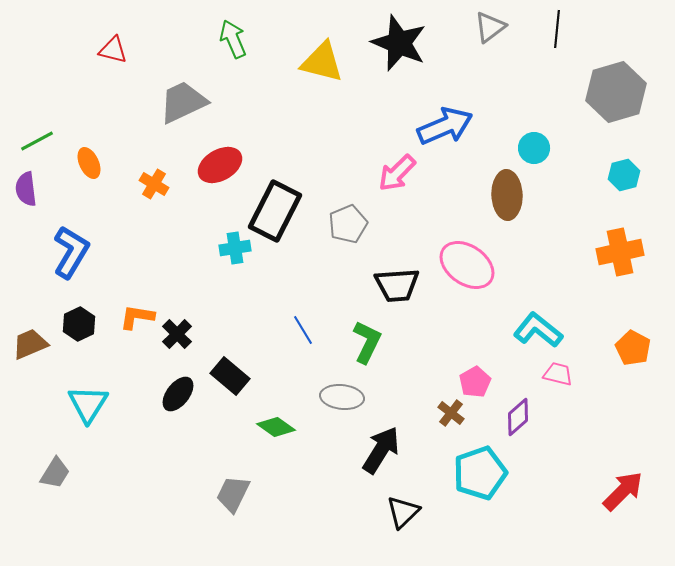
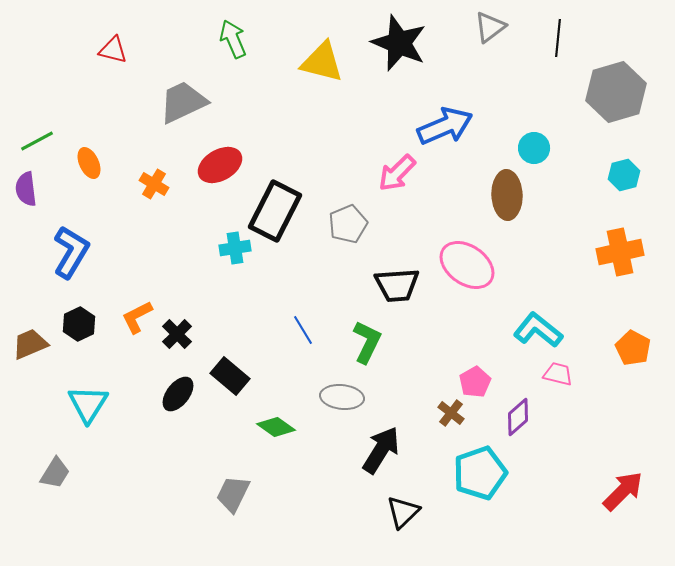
black line at (557, 29): moved 1 px right, 9 px down
orange L-shape at (137, 317): rotated 36 degrees counterclockwise
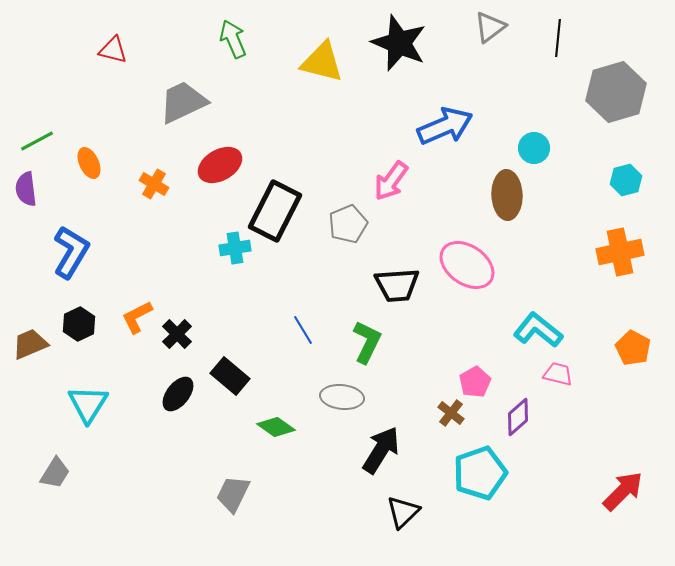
pink arrow at (397, 173): moved 6 px left, 8 px down; rotated 9 degrees counterclockwise
cyan hexagon at (624, 175): moved 2 px right, 5 px down
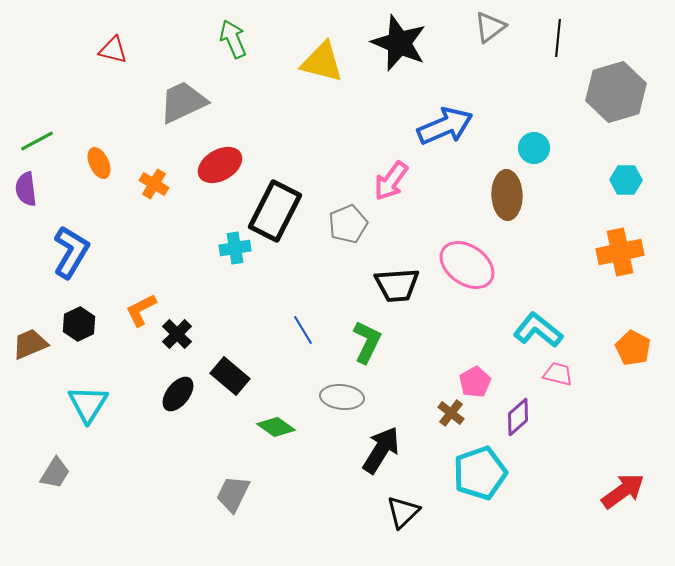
orange ellipse at (89, 163): moved 10 px right
cyan hexagon at (626, 180): rotated 16 degrees clockwise
orange L-shape at (137, 317): moved 4 px right, 7 px up
red arrow at (623, 491): rotated 9 degrees clockwise
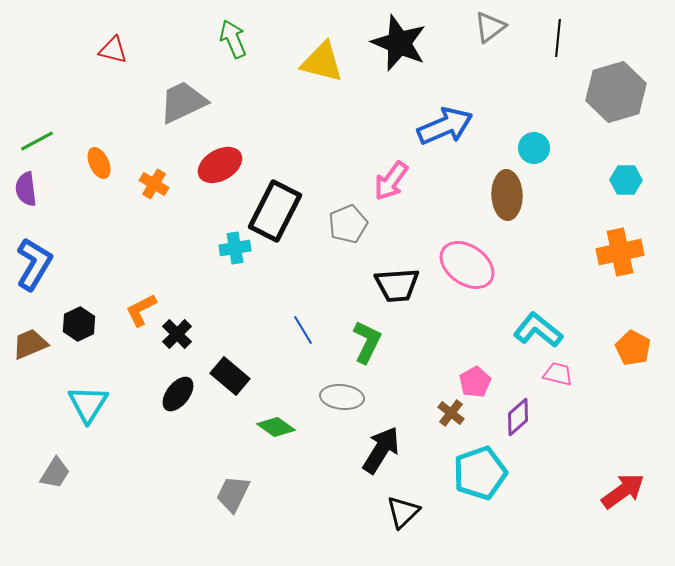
blue L-shape at (71, 252): moved 37 px left, 12 px down
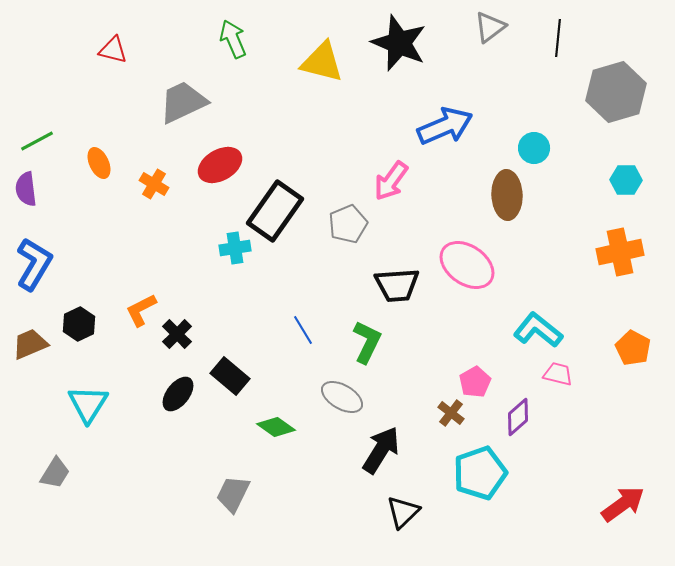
black rectangle at (275, 211): rotated 8 degrees clockwise
gray ellipse at (342, 397): rotated 24 degrees clockwise
red arrow at (623, 491): moved 13 px down
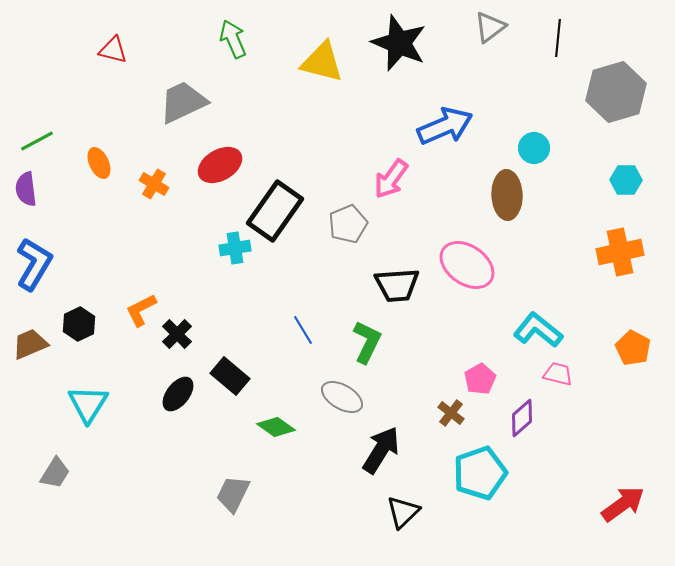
pink arrow at (391, 181): moved 2 px up
pink pentagon at (475, 382): moved 5 px right, 3 px up
purple diamond at (518, 417): moved 4 px right, 1 px down
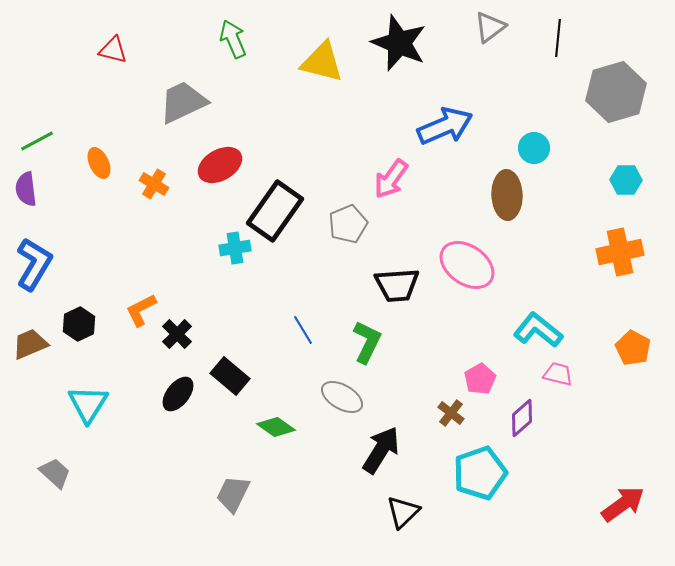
gray trapezoid at (55, 473): rotated 80 degrees counterclockwise
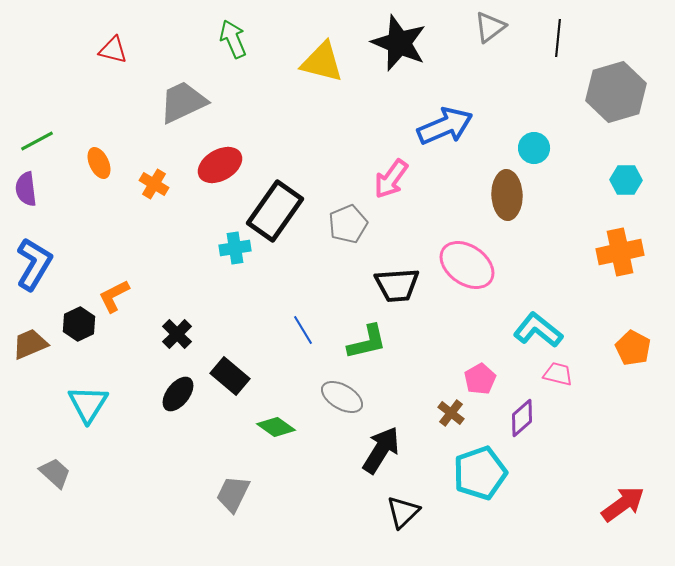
orange L-shape at (141, 310): moved 27 px left, 14 px up
green L-shape at (367, 342): rotated 51 degrees clockwise
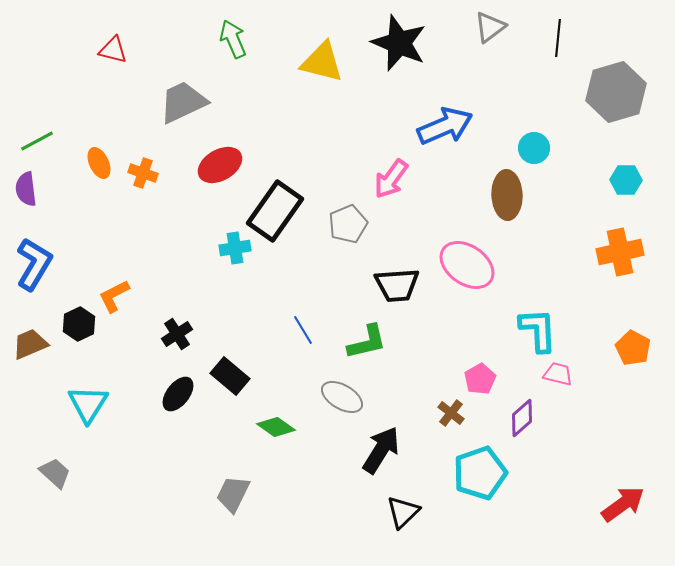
orange cross at (154, 184): moved 11 px left, 11 px up; rotated 12 degrees counterclockwise
cyan L-shape at (538, 330): rotated 48 degrees clockwise
black cross at (177, 334): rotated 12 degrees clockwise
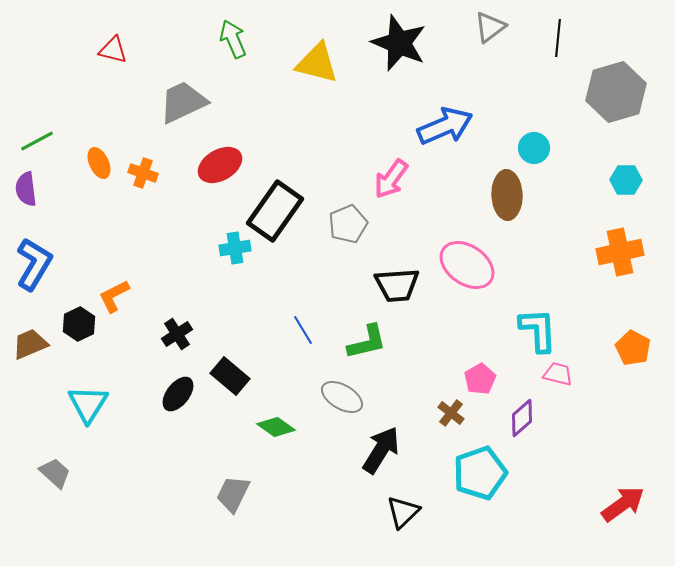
yellow triangle at (322, 62): moved 5 px left, 1 px down
